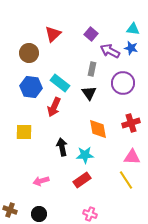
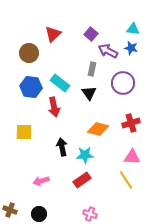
purple arrow: moved 2 px left
red arrow: rotated 36 degrees counterclockwise
orange diamond: rotated 65 degrees counterclockwise
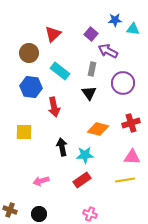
blue star: moved 16 px left, 28 px up; rotated 16 degrees counterclockwise
cyan rectangle: moved 12 px up
yellow line: moved 1 px left; rotated 66 degrees counterclockwise
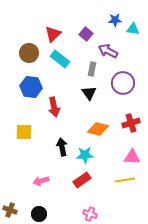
purple square: moved 5 px left
cyan rectangle: moved 12 px up
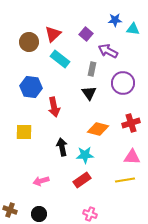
brown circle: moved 11 px up
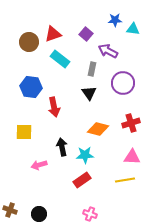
red triangle: rotated 24 degrees clockwise
pink arrow: moved 2 px left, 16 px up
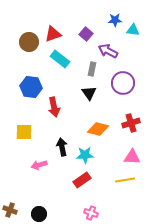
cyan triangle: moved 1 px down
pink cross: moved 1 px right, 1 px up
